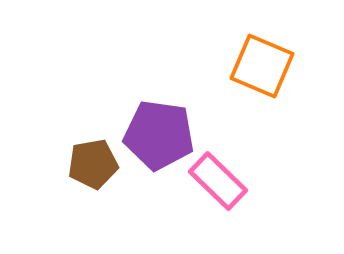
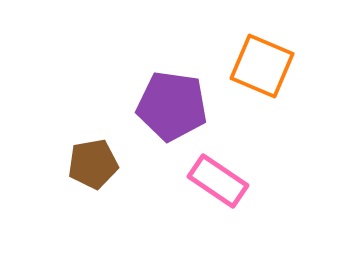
purple pentagon: moved 13 px right, 29 px up
pink rectangle: rotated 10 degrees counterclockwise
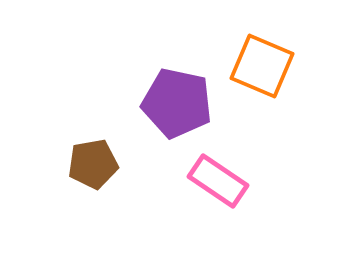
purple pentagon: moved 5 px right, 3 px up; rotated 4 degrees clockwise
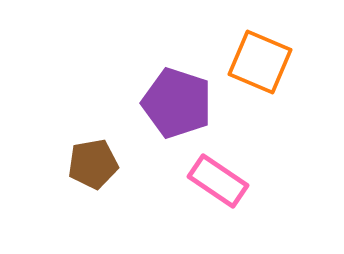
orange square: moved 2 px left, 4 px up
purple pentagon: rotated 6 degrees clockwise
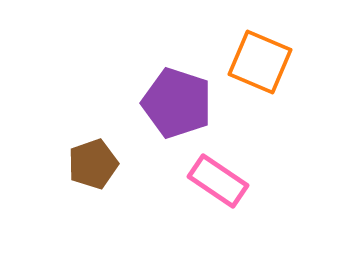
brown pentagon: rotated 9 degrees counterclockwise
